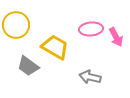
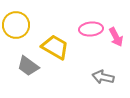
gray arrow: moved 13 px right
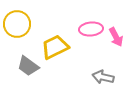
yellow circle: moved 1 px right, 1 px up
yellow trapezoid: rotated 56 degrees counterclockwise
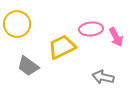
yellow trapezoid: moved 7 px right
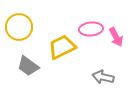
yellow circle: moved 2 px right, 3 px down
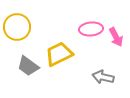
yellow circle: moved 2 px left
yellow trapezoid: moved 3 px left, 7 px down
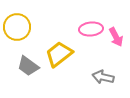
yellow trapezoid: rotated 12 degrees counterclockwise
